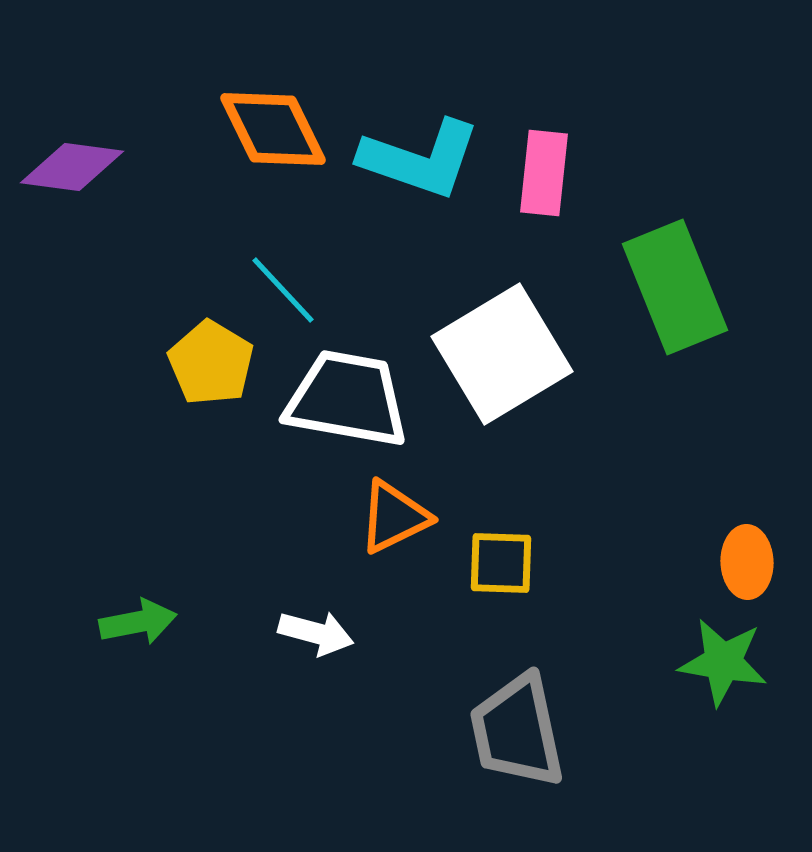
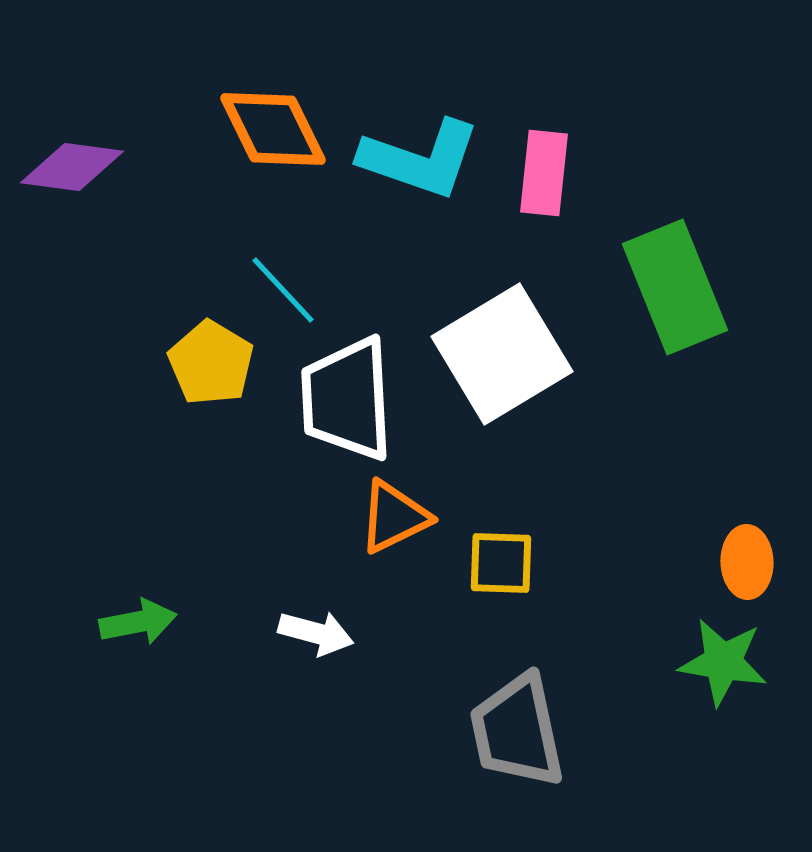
white trapezoid: rotated 103 degrees counterclockwise
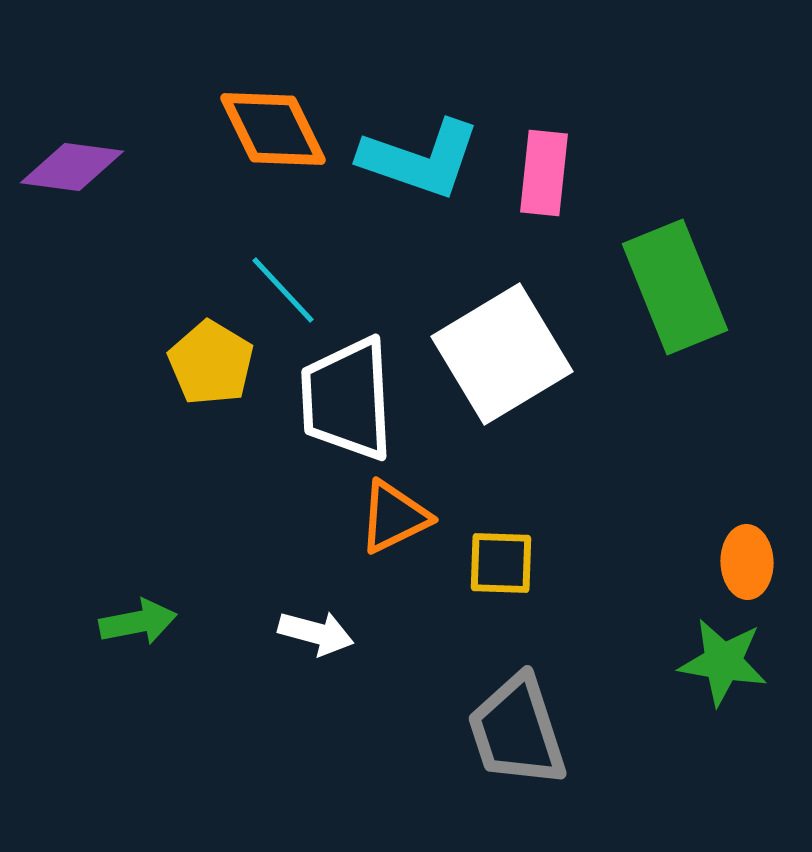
gray trapezoid: rotated 6 degrees counterclockwise
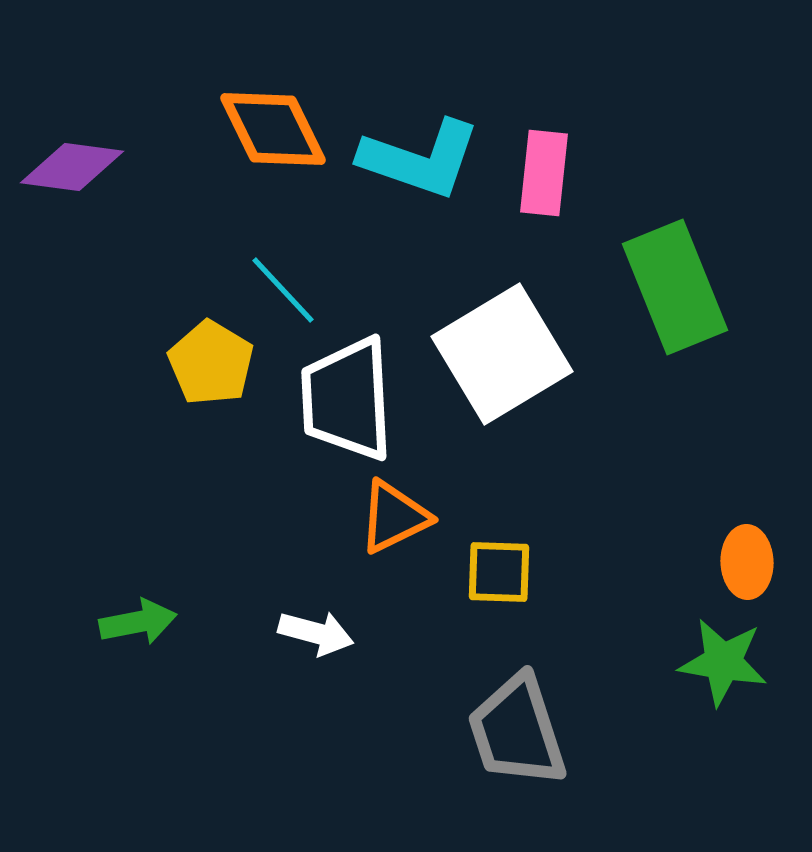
yellow square: moved 2 px left, 9 px down
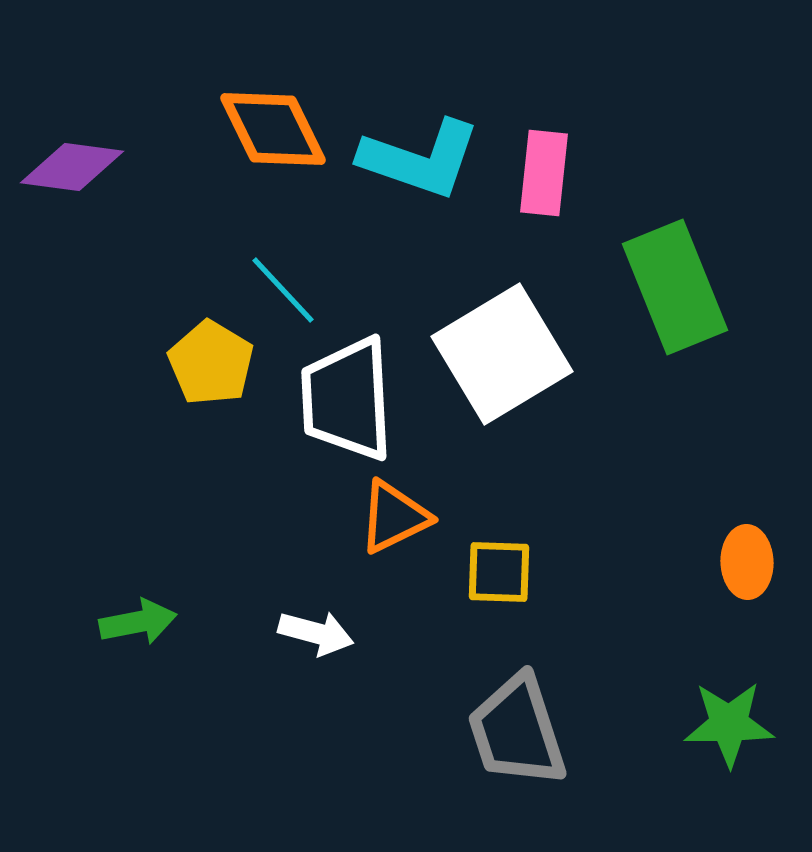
green star: moved 6 px right, 62 px down; rotated 10 degrees counterclockwise
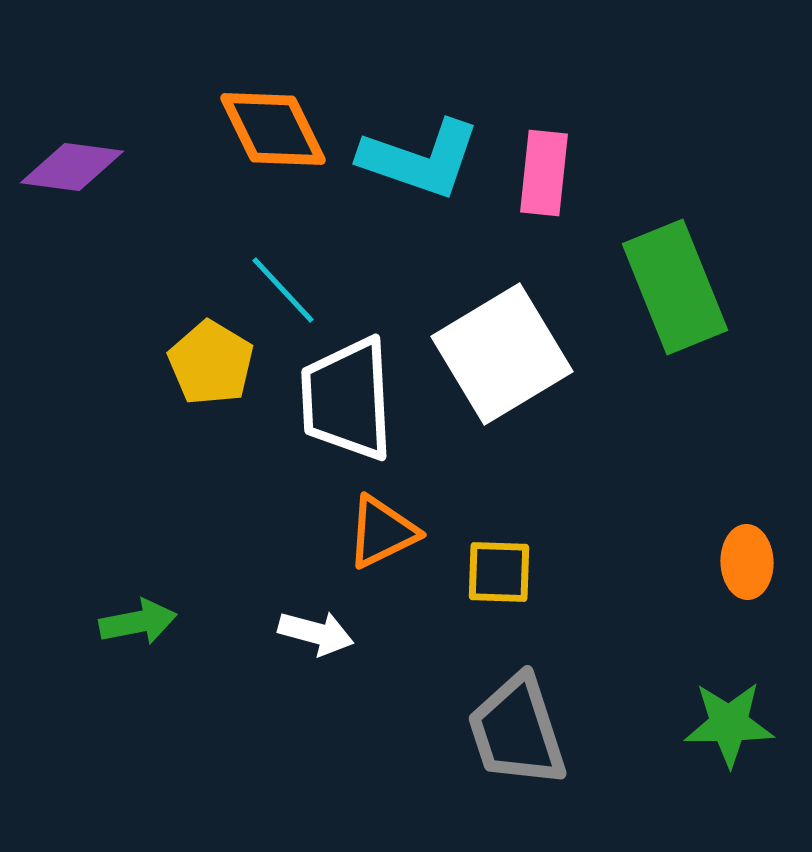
orange triangle: moved 12 px left, 15 px down
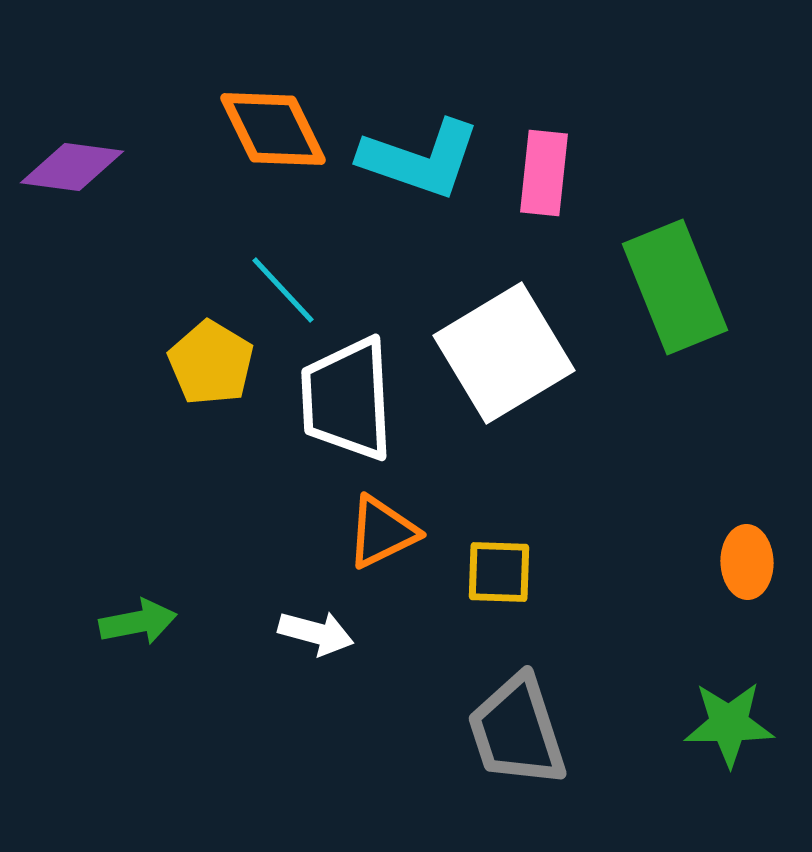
white square: moved 2 px right, 1 px up
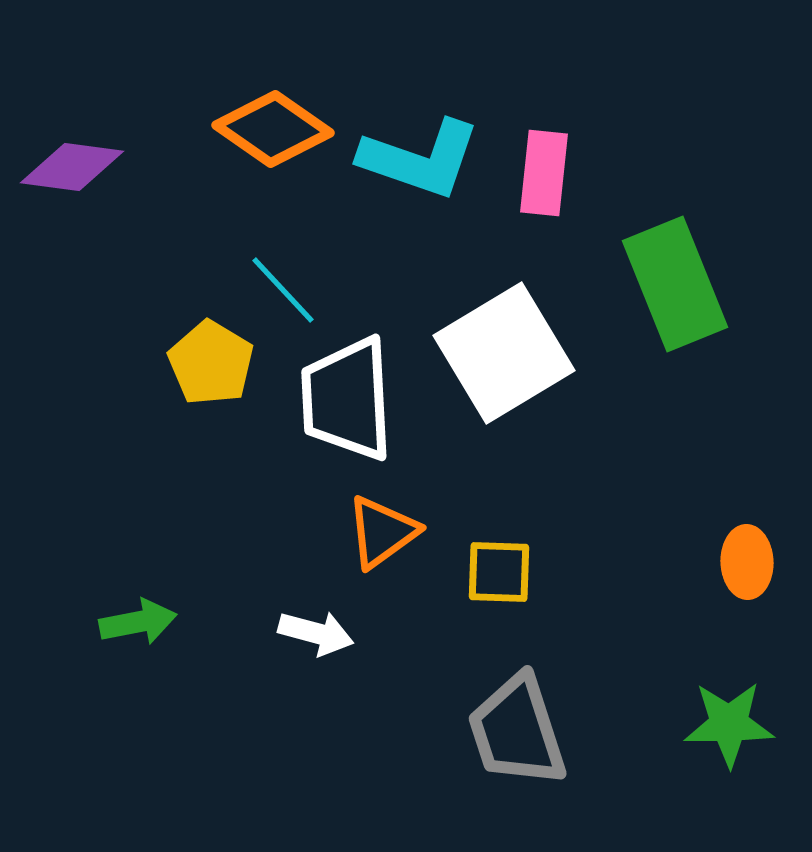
orange diamond: rotated 29 degrees counterclockwise
green rectangle: moved 3 px up
orange triangle: rotated 10 degrees counterclockwise
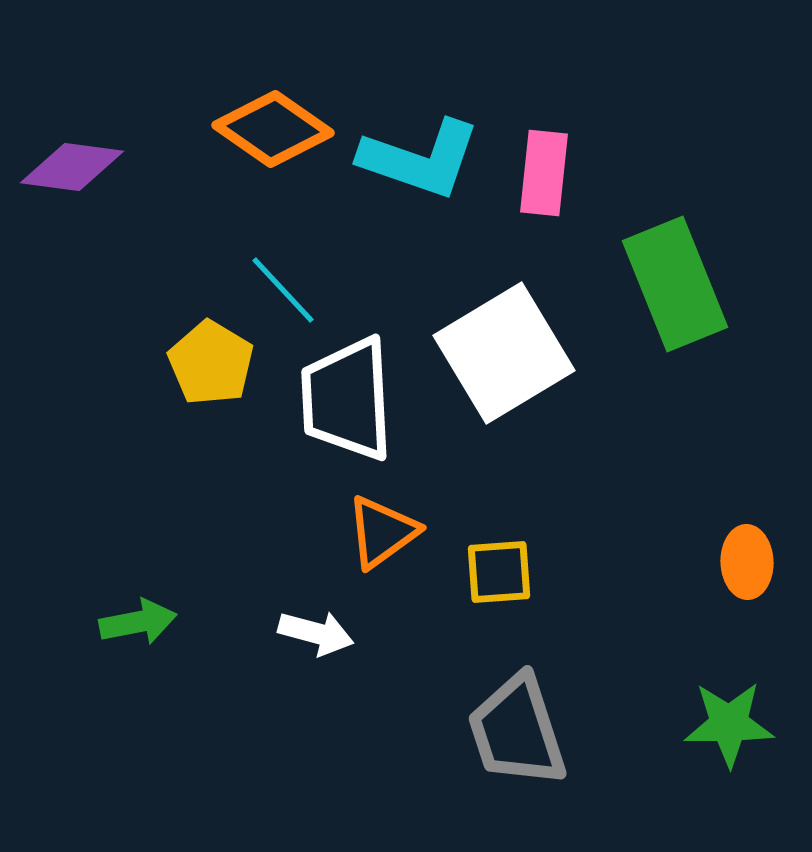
yellow square: rotated 6 degrees counterclockwise
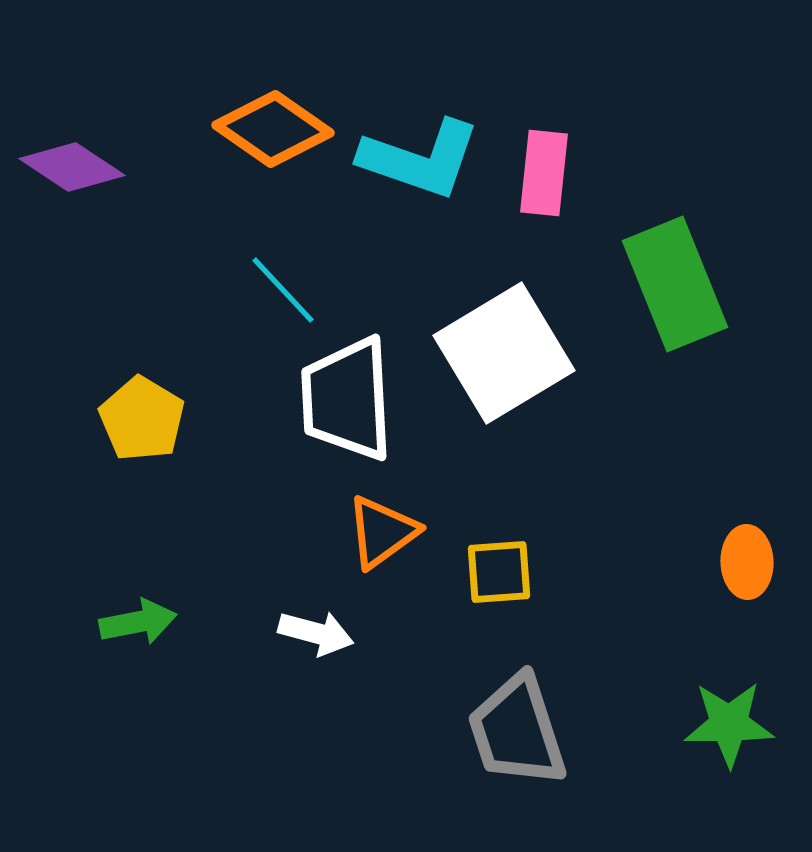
purple diamond: rotated 26 degrees clockwise
yellow pentagon: moved 69 px left, 56 px down
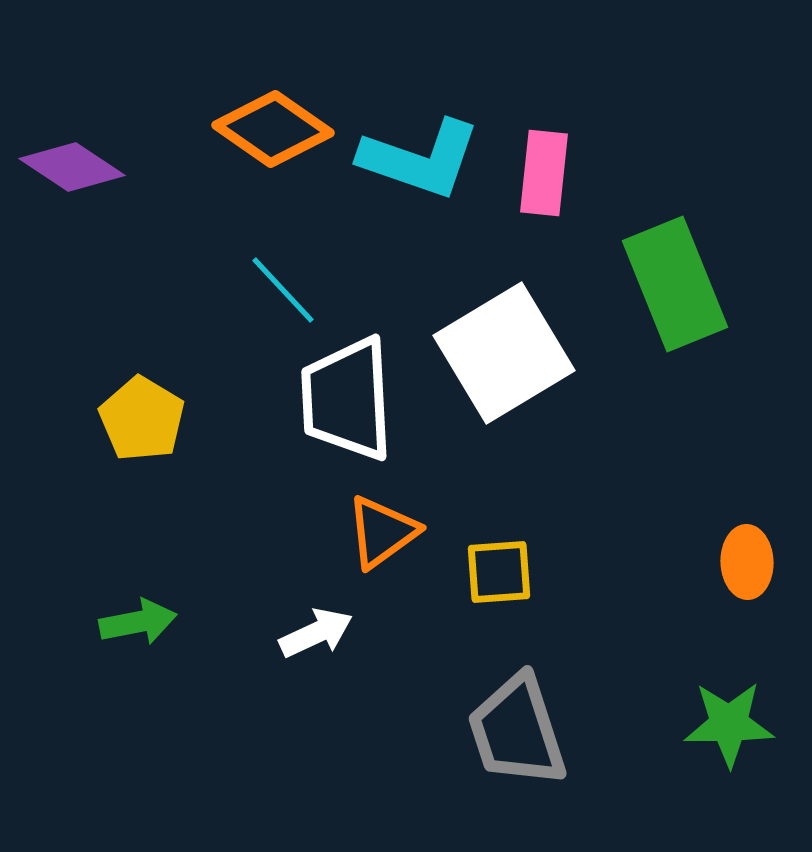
white arrow: rotated 40 degrees counterclockwise
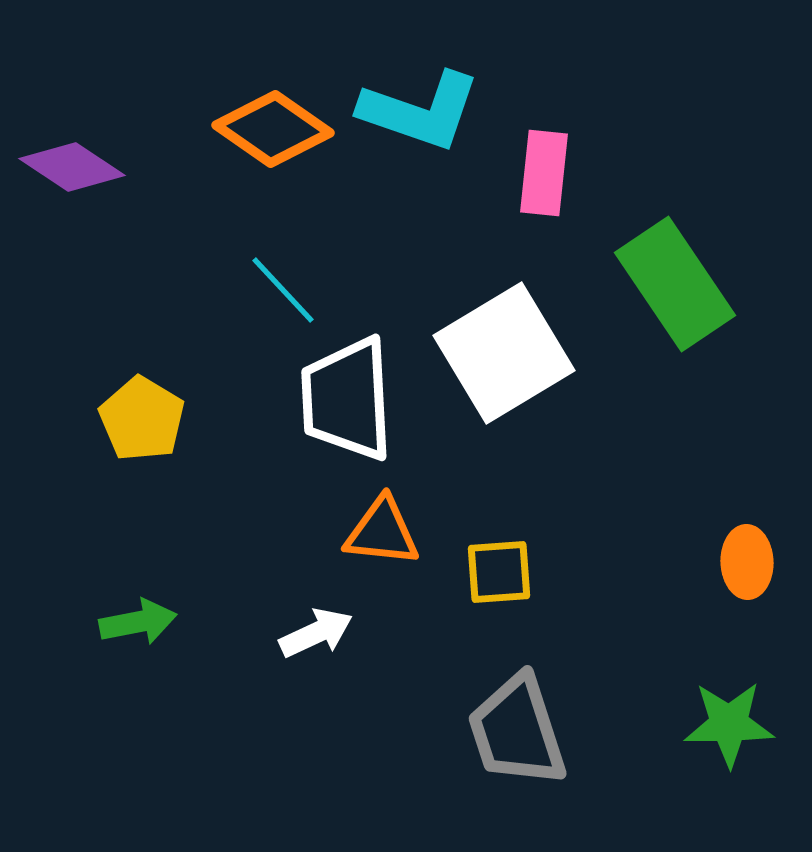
cyan L-shape: moved 48 px up
green rectangle: rotated 12 degrees counterclockwise
orange triangle: rotated 42 degrees clockwise
